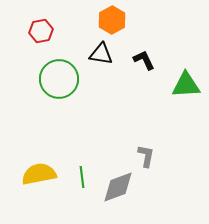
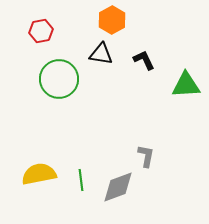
green line: moved 1 px left, 3 px down
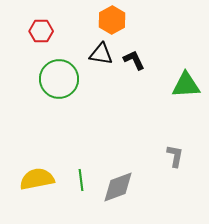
red hexagon: rotated 10 degrees clockwise
black L-shape: moved 10 px left
gray L-shape: moved 29 px right
yellow semicircle: moved 2 px left, 5 px down
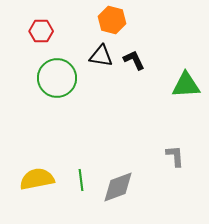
orange hexagon: rotated 16 degrees counterclockwise
black triangle: moved 2 px down
green circle: moved 2 px left, 1 px up
gray L-shape: rotated 15 degrees counterclockwise
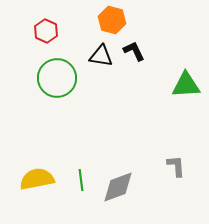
red hexagon: moved 5 px right; rotated 25 degrees clockwise
black L-shape: moved 9 px up
gray L-shape: moved 1 px right, 10 px down
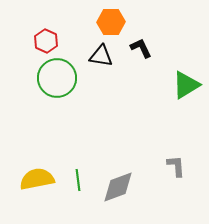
orange hexagon: moved 1 px left, 2 px down; rotated 16 degrees counterclockwise
red hexagon: moved 10 px down
black L-shape: moved 7 px right, 3 px up
green triangle: rotated 28 degrees counterclockwise
green line: moved 3 px left
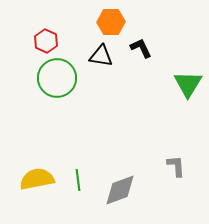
green triangle: moved 2 px right, 1 px up; rotated 28 degrees counterclockwise
gray diamond: moved 2 px right, 3 px down
